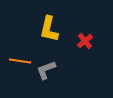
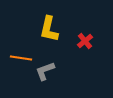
orange line: moved 1 px right, 3 px up
gray L-shape: moved 1 px left, 1 px down
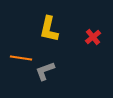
red cross: moved 8 px right, 4 px up
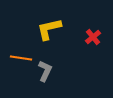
yellow L-shape: rotated 64 degrees clockwise
gray L-shape: rotated 135 degrees clockwise
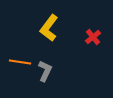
yellow L-shape: moved 1 px up; rotated 40 degrees counterclockwise
orange line: moved 1 px left, 4 px down
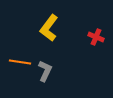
red cross: moved 3 px right; rotated 28 degrees counterclockwise
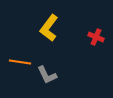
gray L-shape: moved 2 px right, 4 px down; rotated 130 degrees clockwise
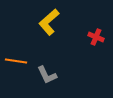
yellow L-shape: moved 6 px up; rotated 12 degrees clockwise
orange line: moved 4 px left, 1 px up
